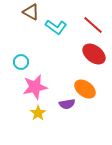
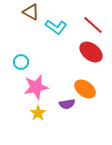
red ellipse: moved 3 px left, 2 px up
pink star: moved 1 px right
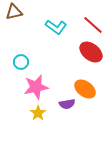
brown triangle: moved 17 px left; rotated 42 degrees counterclockwise
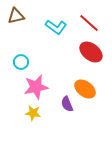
brown triangle: moved 2 px right, 4 px down
red line: moved 4 px left, 2 px up
purple semicircle: rotated 77 degrees clockwise
yellow star: moved 5 px left; rotated 28 degrees counterclockwise
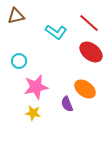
cyan L-shape: moved 5 px down
cyan circle: moved 2 px left, 1 px up
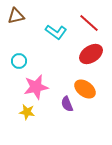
red ellipse: moved 2 px down; rotated 70 degrees counterclockwise
yellow star: moved 6 px left, 1 px up
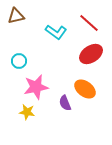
purple semicircle: moved 2 px left, 1 px up
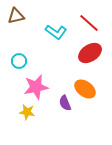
red ellipse: moved 1 px left, 1 px up
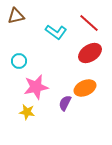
orange ellipse: moved 1 px up; rotated 60 degrees counterclockwise
purple semicircle: rotated 49 degrees clockwise
